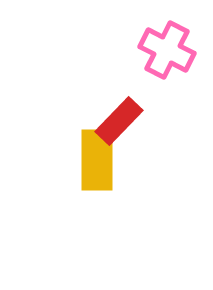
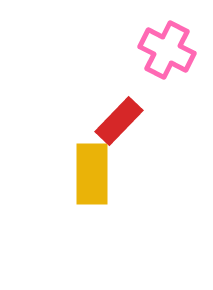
yellow rectangle: moved 5 px left, 14 px down
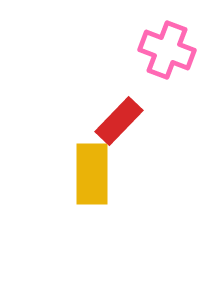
pink cross: rotated 6 degrees counterclockwise
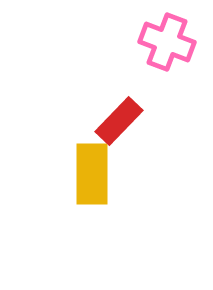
pink cross: moved 8 px up
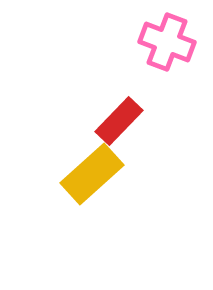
yellow rectangle: rotated 48 degrees clockwise
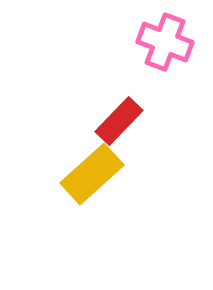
pink cross: moved 2 px left
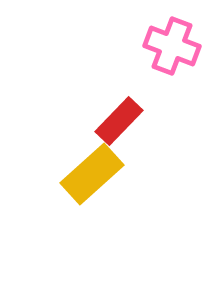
pink cross: moved 7 px right, 4 px down
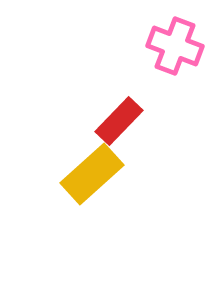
pink cross: moved 3 px right
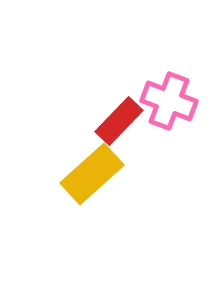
pink cross: moved 6 px left, 55 px down
